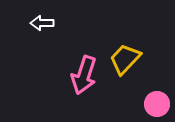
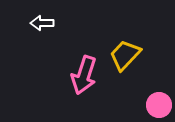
yellow trapezoid: moved 4 px up
pink circle: moved 2 px right, 1 px down
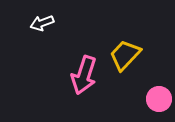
white arrow: rotated 20 degrees counterclockwise
pink circle: moved 6 px up
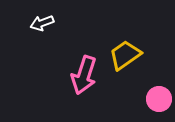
yellow trapezoid: rotated 12 degrees clockwise
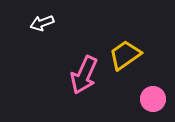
pink arrow: rotated 6 degrees clockwise
pink circle: moved 6 px left
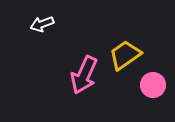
white arrow: moved 1 px down
pink circle: moved 14 px up
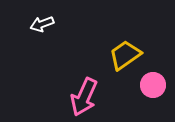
pink arrow: moved 22 px down
